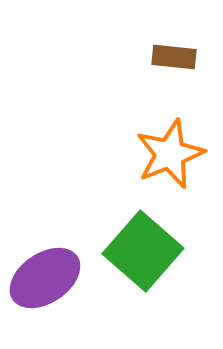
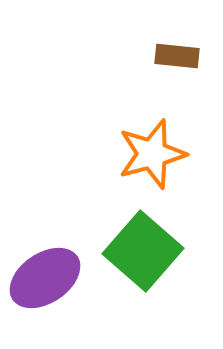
brown rectangle: moved 3 px right, 1 px up
orange star: moved 18 px left; rotated 6 degrees clockwise
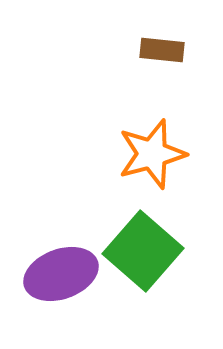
brown rectangle: moved 15 px left, 6 px up
purple ellipse: moved 16 px right, 4 px up; rotated 14 degrees clockwise
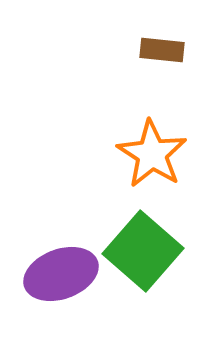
orange star: rotated 24 degrees counterclockwise
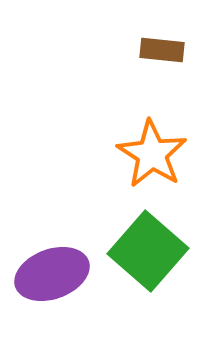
green square: moved 5 px right
purple ellipse: moved 9 px left
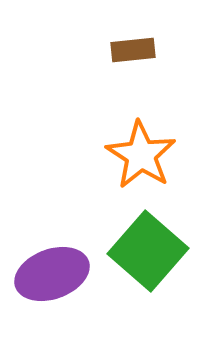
brown rectangle: moved 29 px left; rotated 12 degrees counterclockwise
orange star: moved 11 px left, 1 px down
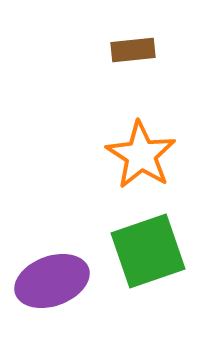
green square: rotated 30 degrees clockwise
purple ellipse: moved 7 px down
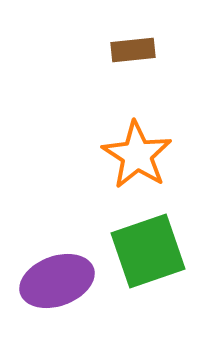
orange star: moved 4 px left
purple ellipse: moved 5 px right
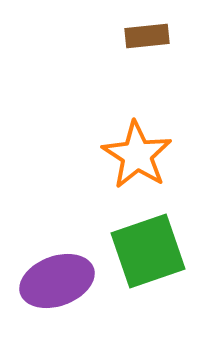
brown rectangle: moved 14 px right, 14 px up
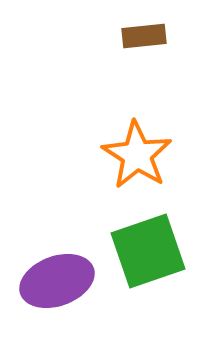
brown rectangle: moved 3 px left
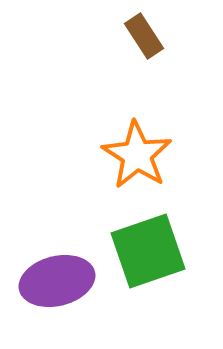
brown rectangle: rotated 63 degrees clockwise
purple ellipse: rotated 6 degrees clockwise
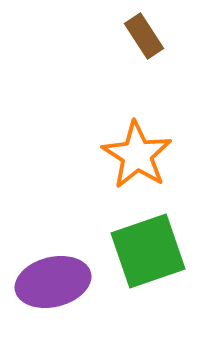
purple ellipse: moved 4 px left, 1 px down
